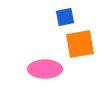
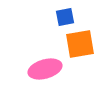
pink ellipse: rotated 16 degrees counterclockwise
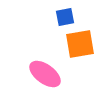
pink ellipse: moved 5 px down; rotated 52 degrees clockwise
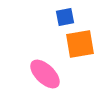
pink ellipse: rotated 8 degrees clockwise
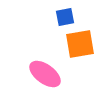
pink ellipse: rotated 8 degrees counterclockwise
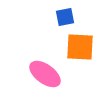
orange square: moved 3 px down; rotated 12 degrees clockwise
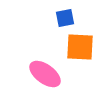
blue square: moved 1 px down
